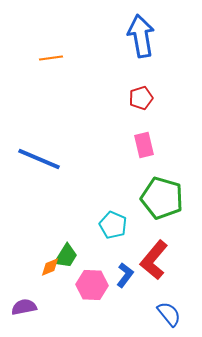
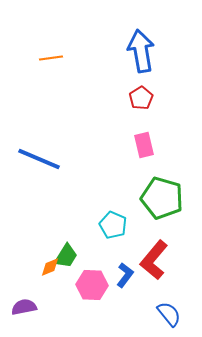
blue arrow: moved 15 px down
red pentagon: rotated 15 degrees counterclockwise
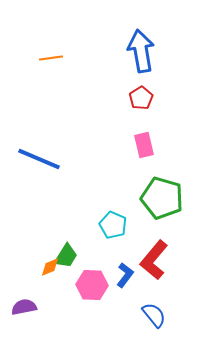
blue semicircle: moved 15 px left, 1 px down
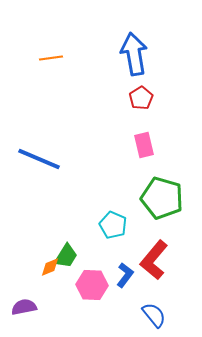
blue arrow: moved 7 px left, 3 px down
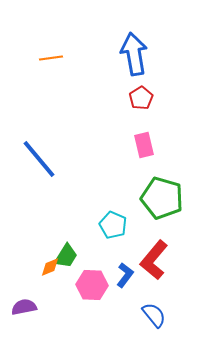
blue line: rotated 27 degrees clockwise
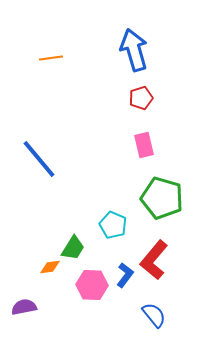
blue arrow: moved 4 px up; rotated 6 degrees counterclockwise
red pentagon: rotated 15 degrees clockwise
green trapezoid: moved 7 px right, 8 px up
orange diamond: rotated 15 degrees clockwise
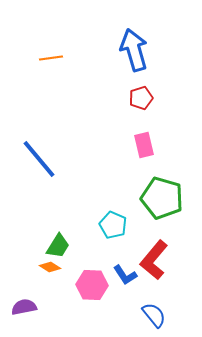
green trapezoid: moved 15 px left, 2 px up
orange diamond: rotated 40 degrees clockwise
blue L-shape: rotated 110 degrees clockwise
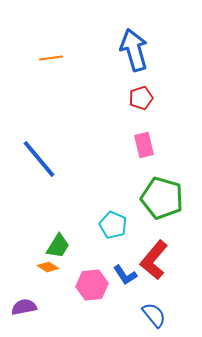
orange diamond: moved 2 px left
pink hexagon: rotated 8 degrees counterclockwise
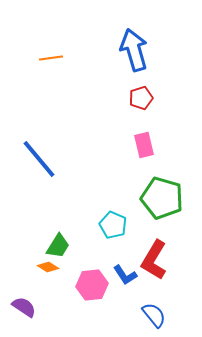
red L-shape: rotated 9 degrees counterclockwise
purple semicircle: rotated 45 degrees clockwise
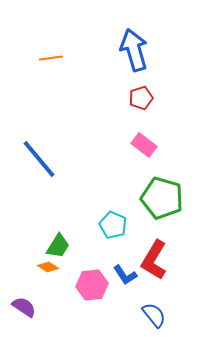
pink rectangle: rotated 40 degrees counterclockwise
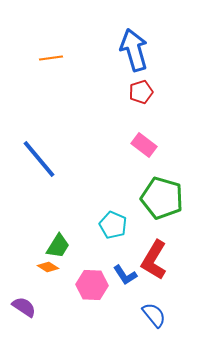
red pentagon: moved 6 px up
pink hexagon: rotated 8 degrees clockwise
